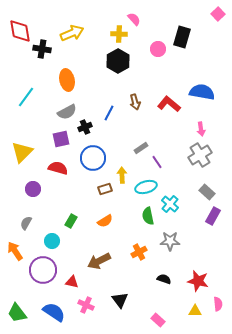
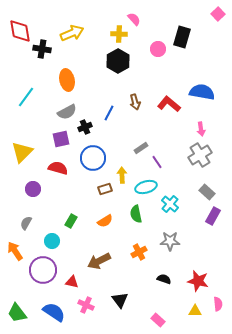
green semicircle at (148, 216): moved 12 px left, 2 px up
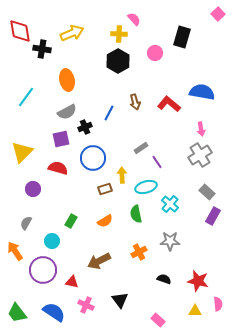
pink circle at (158, 49): moved 3 px left, 4 px down
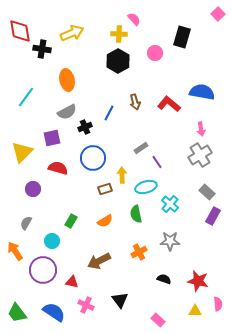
purple square at (61, 139): moved 9 px left, 1 px up
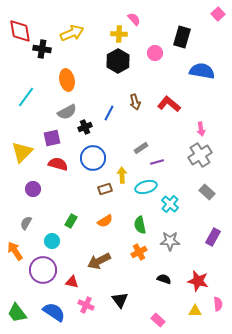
blue semicircle at (202, 92): moved 21 px up
purple line at (157, 162): rotated 72 degrees counterclockwise
red semicircle at (58, 168): moved 4 px up
green semicircle at (136, 214): moved 4 px right, 11 px down
purple rectangle at (213, 216): moved 21 px down
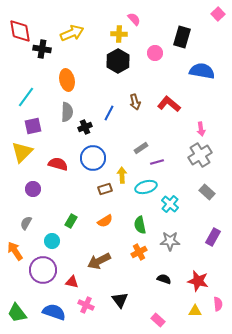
gray semicircle at (67, 112): rotated 60 degrees counterclockwise
purple square at (52, 138): moved 19 px left, 12 px up
blue semicircle at (54, 312): rotated 15 degrees counterclockwise
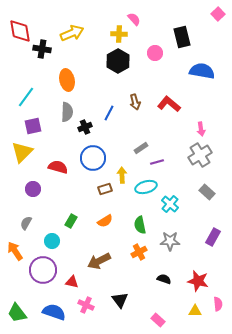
black rectangle at (182, 37): rotated 30 degrees counterclockwise
red semicircle at (58, 164): moved 3 px down
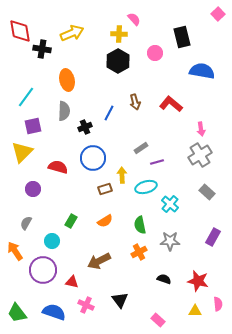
red L-shape at (169, 104): moved 2 px right
gray semicircle at (67, 112): moved 3 px left, 1 px up
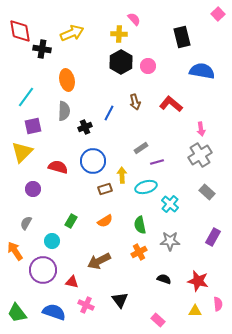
pink circle at (155, 53): moved 7 px left, 13 px down
black hexagon at (118, 61): moved 3 px right, 1 px down
blue circle at (93, 158): moved 3 px down
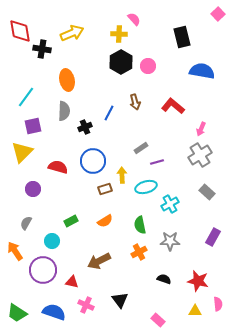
red L-shape at (171, 104): moved 2 px right, 2 px down
pink arrow at (201, 129): rotated 32 degrees clockwise
cyan cross at (170, 204): rotated 18 degrees clockwise
green rectangle at (71, 221): rotated 32 degrees clockwise
green trapezoid at (17, 313): rotated 20 degrees counterclockwise
